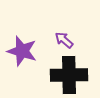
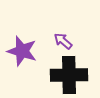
purple arrow: moved 1 px left, 1 px down
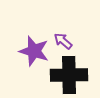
purple star: moved 12 px right
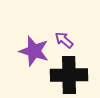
purple arrow: moved 1 px right, 1 px up
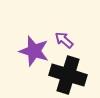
black cross: moved 1 px left; rotated 18 degrees clockwise
